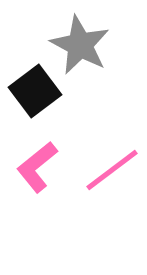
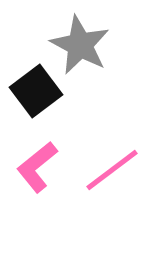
black square: moved 1 px right
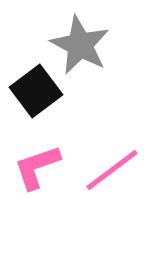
pink L-shape: rotated 20 degrees clockwise
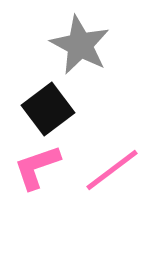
black square: moved 12 px right, 18 px down
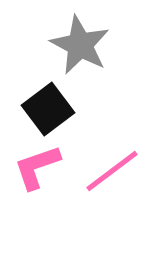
pink line: moved 1 px down
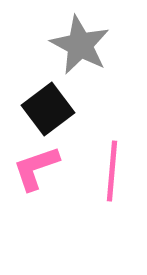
pink L-shape: moved 1 px left, 1 px down
pink line: rotated 48 degrees counterclockwise
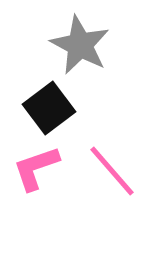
black square: moved 1 px right, 1 px up
pink line: rotated 46 degrees counterclockwise
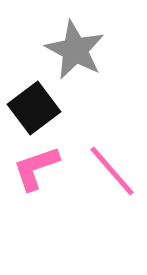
gray star: moved 5 px left, 5 px down
black square: moved 15 px left
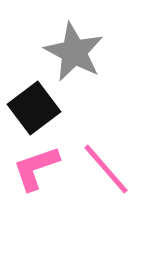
gray star: moved 1 px left, 2 px down
pink line: moved 6 px left, 2 px up
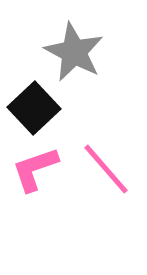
black square: rotated 6 degrees counterclockwise
pink L-shape: moved 1 px left, 1 px down
